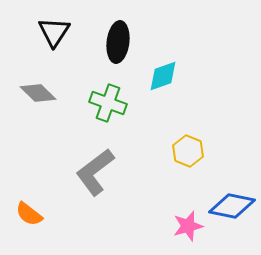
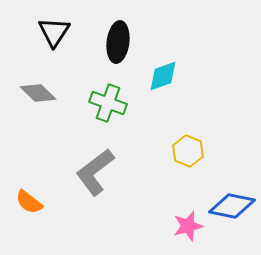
orange semicircle: moved 12 px up
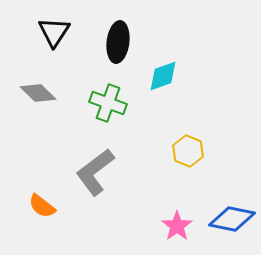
orange semicircle: moved 13 px right, 4 px down
blue diamond: moved 13 px down
pink star: moved 11 px left; rotated 20 degrees counterclockwise
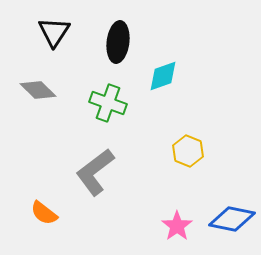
gray diamond: moved 3 px up
orange semicircle: moved 2 px right, 7 px down
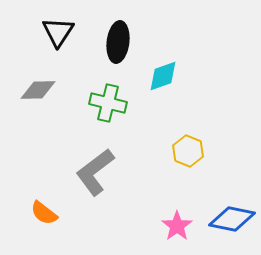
black triangle: moved 4 px right
gray diamond: rotated 45 degrees counterclockwise
green cross: rotated 6 degrees counterclockwise
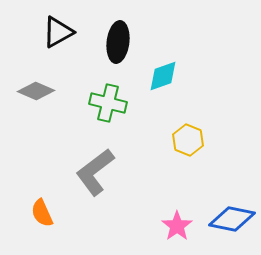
black triangle: rotated 28 degrees clockwise
gray diamond: moved 2 px left, 1 px down; rotated 24 degrees clockwise
yellow hexagon: moved 11 px up
orange semicircle: moved 2 px left; rotated 28 degrees clockwise
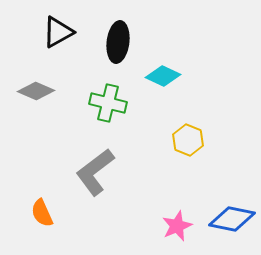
cyan diamond: rotated 44 degrees clockwise
pink star: rotated 12 degrees clockwise
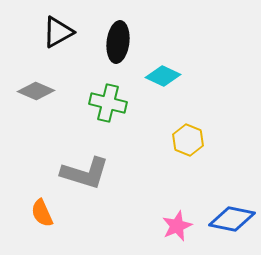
gray L-shape: moved 10 px left, 1 px down; rotated 126 degrees counterclockwise
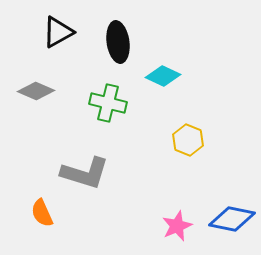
black ellipse: rotated 15 degrees counterclockwise
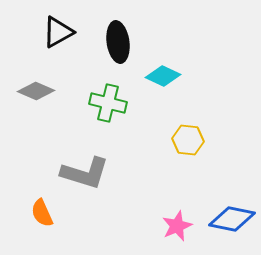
yellow hexagon: rotated 16 degrees counterclockwise
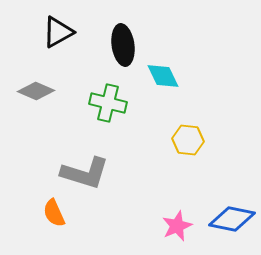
black ellipse: moved 5 px right, 3 px down
cyan diamond: rotated 40 degrees clockwise
orange semicircle: moved 12 px right
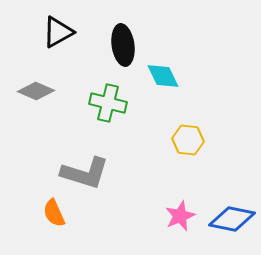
pink star: moved 3 px right, 10 px up
